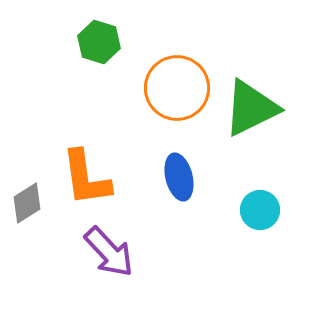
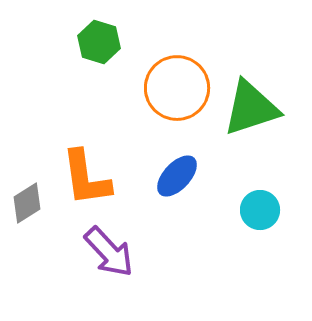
green triangle: rotated 8 degrees clockwise
blue ellipse: moved 2 px left, 1 px up; rotated 57 degrees clockwise
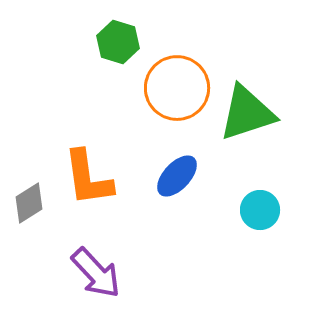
green hexagon: moved 19 px right
green triangle: moved 4 px left, 5 px down
orange L-shape: moved 2 px right
gray diamond: moved 2 px right
purple arrow: moved 13 px left, 21 px down
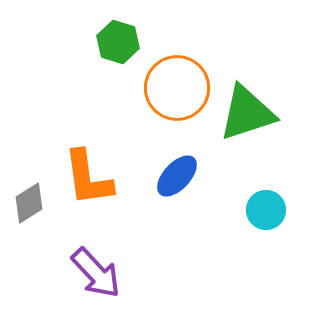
cyan circle: moved 6 px right
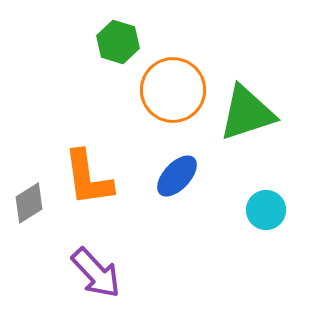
orange circle: moved 4 px left, 2 px down
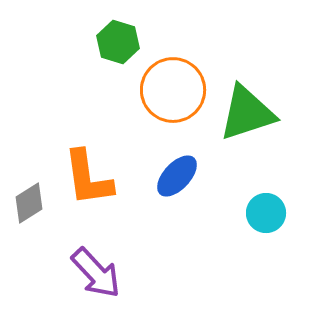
cyan circle: moved 3 px down
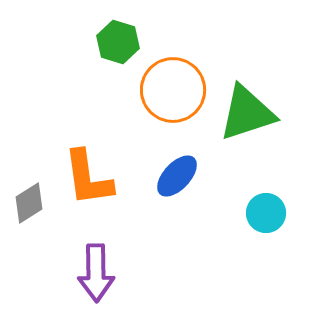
purple arrow: rotated 42 degrees clockwise
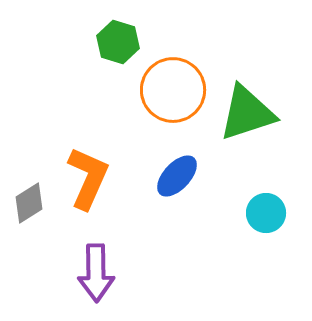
orange L-shape: rotated 148 degrees counterclockwise
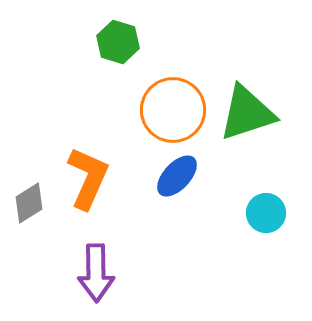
orange circle: moved 20 px down
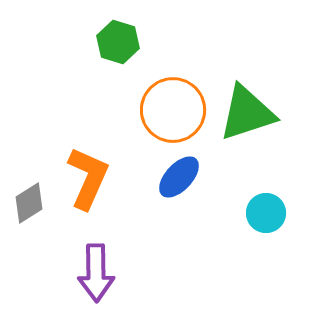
blue ellipse: moved 2 px right, 1 px down
